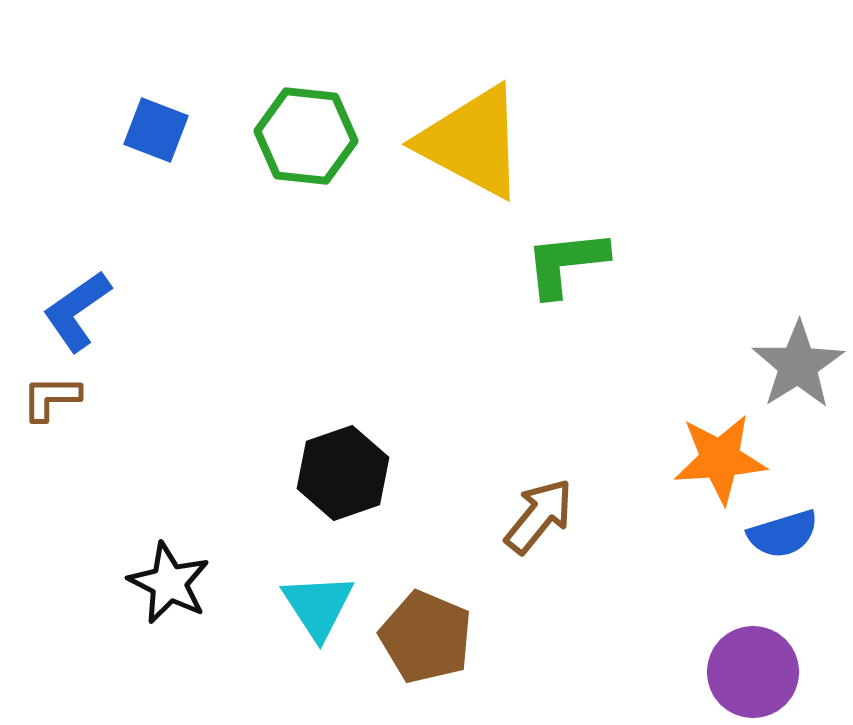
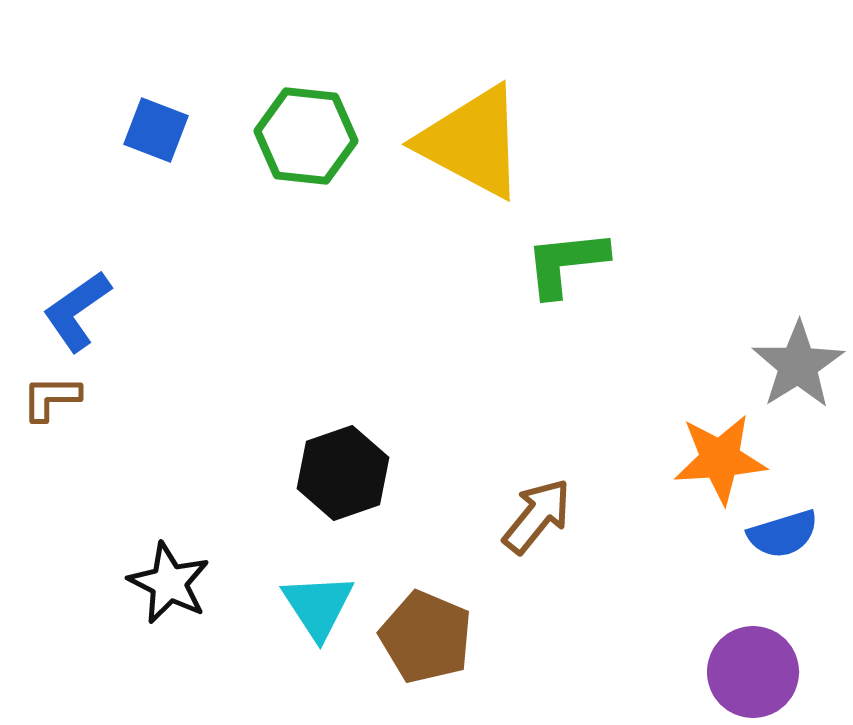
brown arrow: moved 2 px left
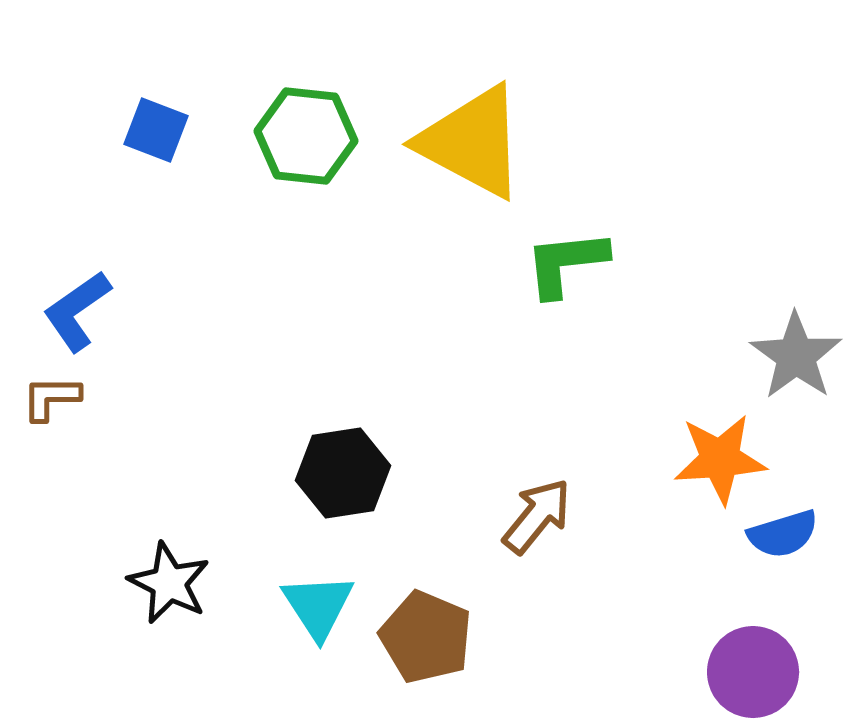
gray star: moved 2 px left, 9 px up; rotated 4 degrees counterclockwise
black hexagon: rotated 10 degrees clockwise
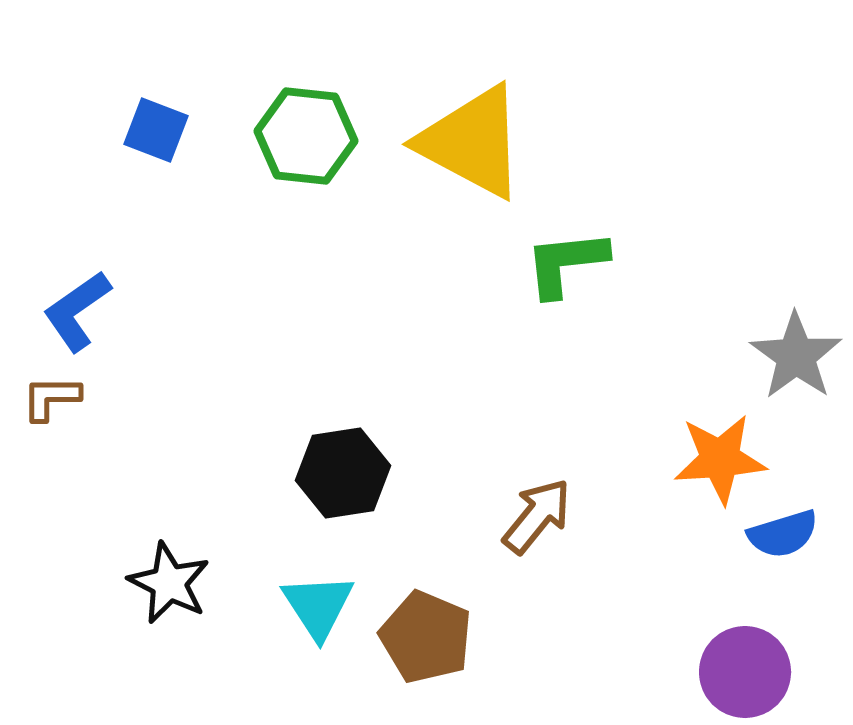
purple circle: moved 8 px left
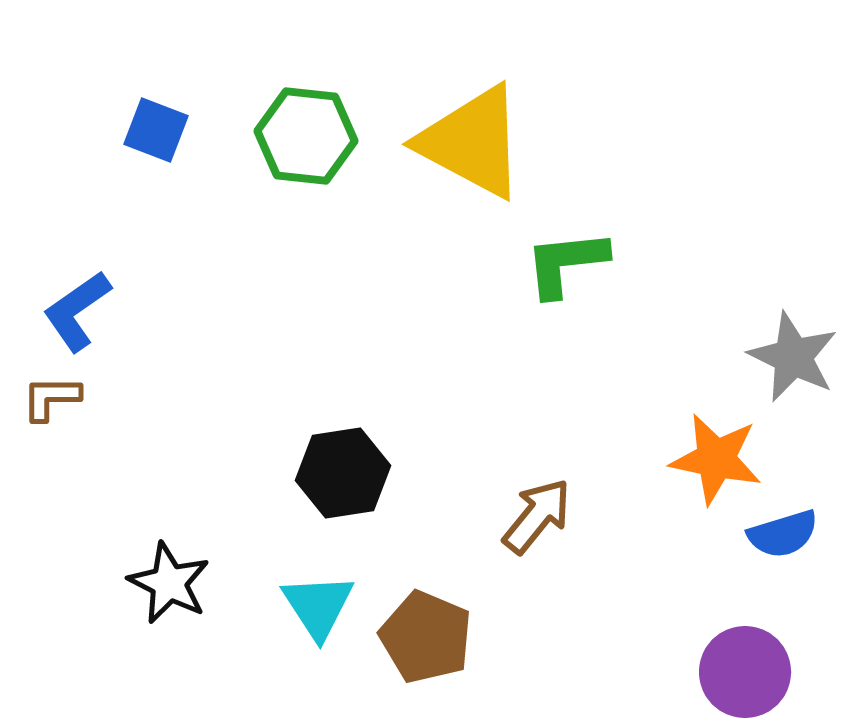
gray star: moved 3 px left, 1 px down; rotated 10 degrees counterclockwise
orange star: moved 4 px left; rotated 16 degrees clockwise
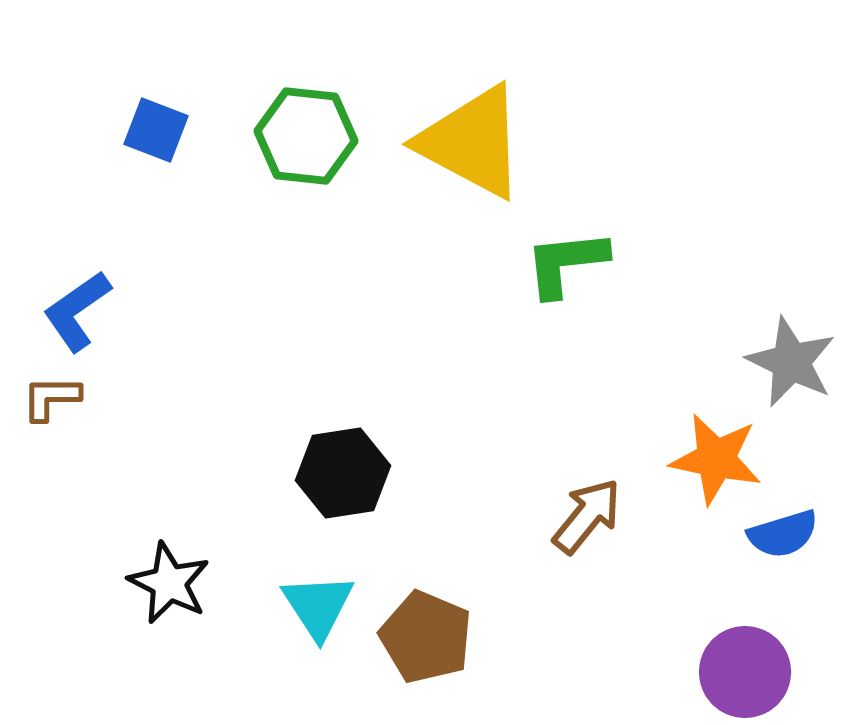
gray star: moved 2 px left, 5 px down
brown arrow: moved 50 px right
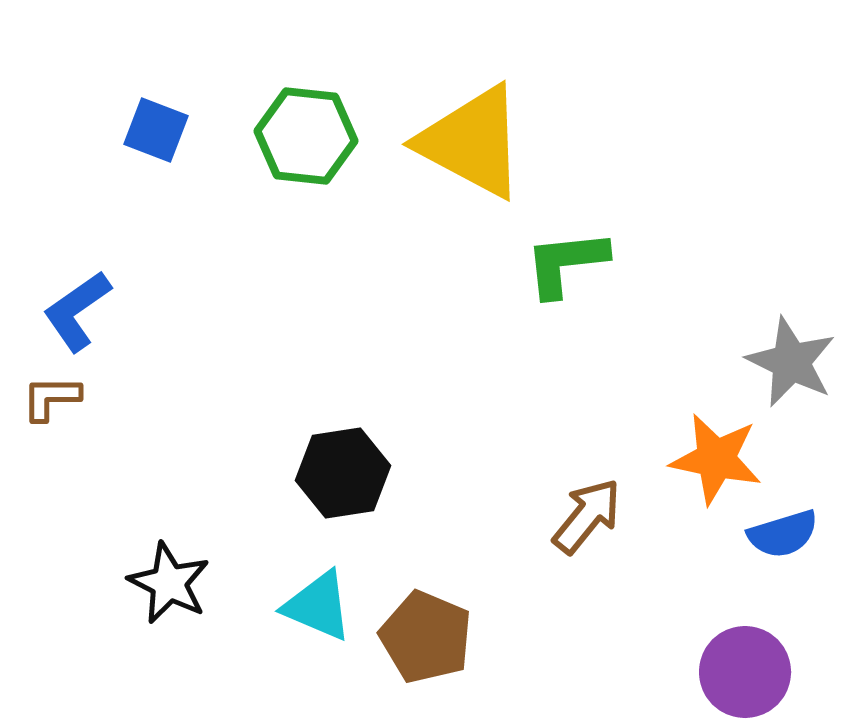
cyan triangle: rotated 34 degrees counterclockwise
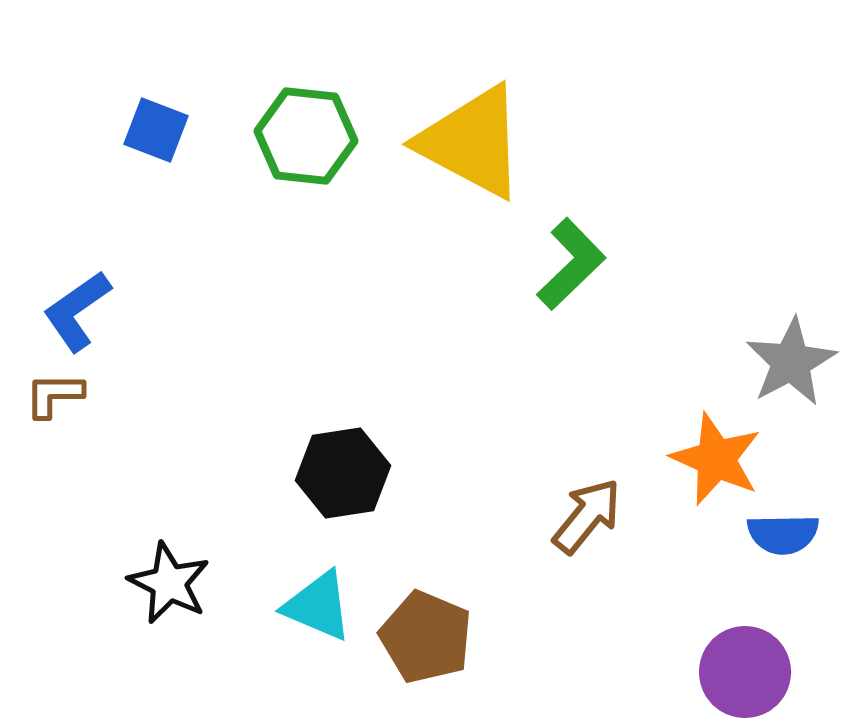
green L-shape: moved 5 px right, 1 px down; rotated 142 degrees clockwise
gray star: rotated 18 degrees clockwise
brown L-shape: moved 3 px right, 3 px up
orange star: rotated 12 degrees clockwise
blue semicircle: rotated 16 degrees clockwise
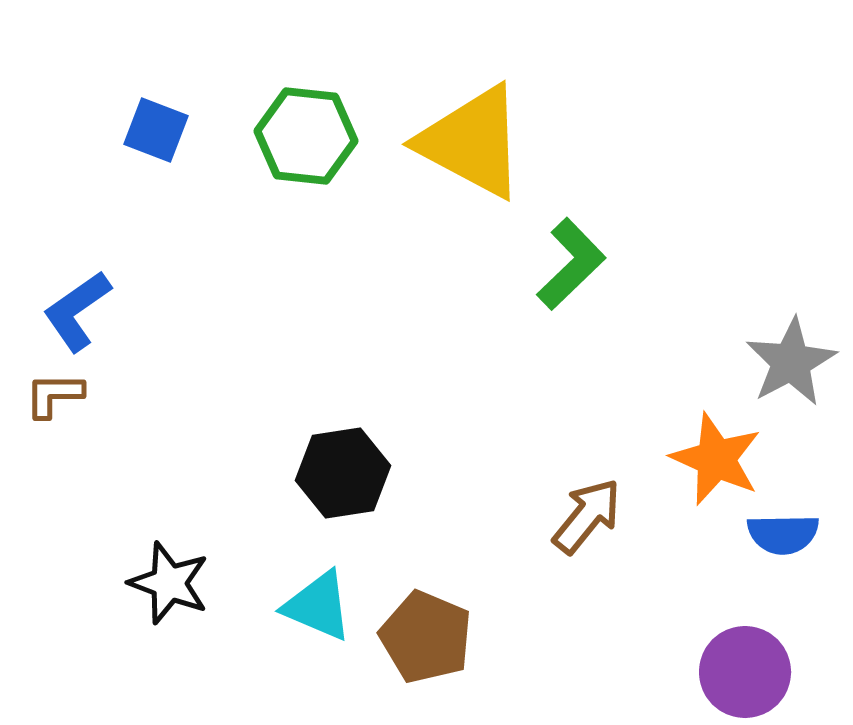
black star: rotated 6 degrees counterclockwise
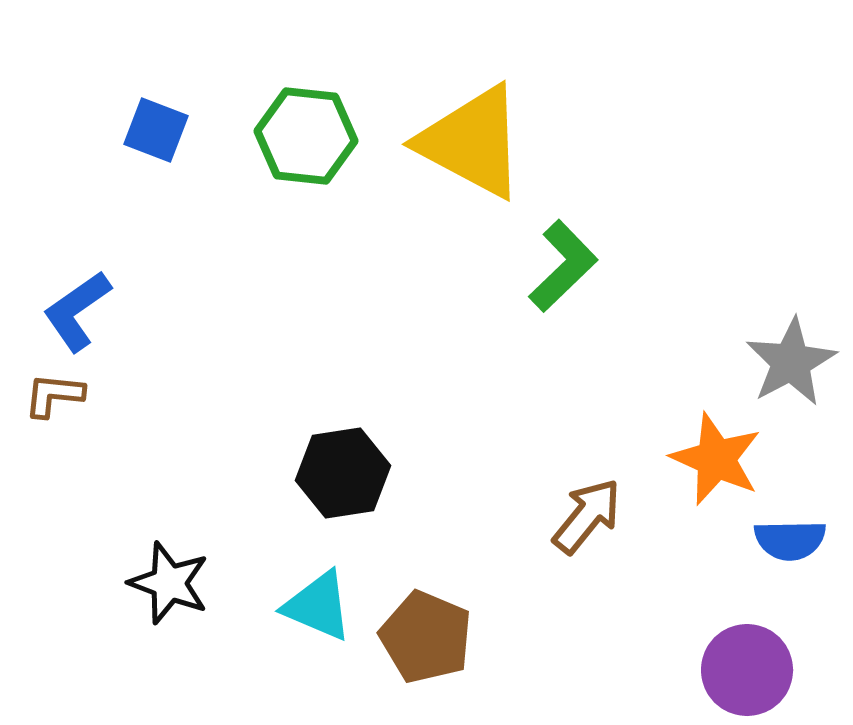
green L-shape: moved 8 px left, 2 px down
brown L-shape: rotated 6 degrees clockwise
blue semicircle: moved 7 px right, 6 px down
purple circle: moved 2 px right, 2 px up
